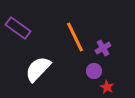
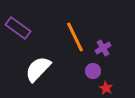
purple circle: moved 1 px left
red star: moved 1 px left, 1 px down
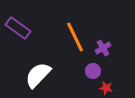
white semicircle: moved 6 px down
red star: rotated 16 degrees counterclockwise
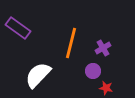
orange line: moved 4 px left, 6 px down; rotated 40 degrees clockwise
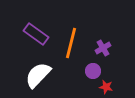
purple rectangle: moved 18 px right, 6 px down
red star: moved 1 px up
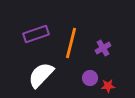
purple rectangle: rotated 55 degrees counterclockwise
purple circle: moved 3 px left, 7 px down
white semicircle: moved 3 px right
red star: moved 2 px right, 1 px up; rotated 16 degrees counterclockwise
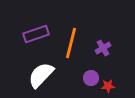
purple circle: moved 1 px right
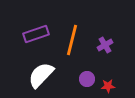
orange line: moved 1 px right, 3 px up
purple cross: moved 2 px right, 3 px up
purple circle: moved 4 px left, 1 px down
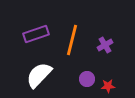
white semicircle: moved 2 px left
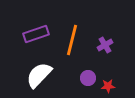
purple circle: moved 1 px right, 1 px up
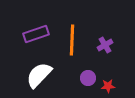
orange line: rotated 12 degrees counterclockwise
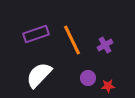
orange line: rotated 28 degrees counterclockwise
